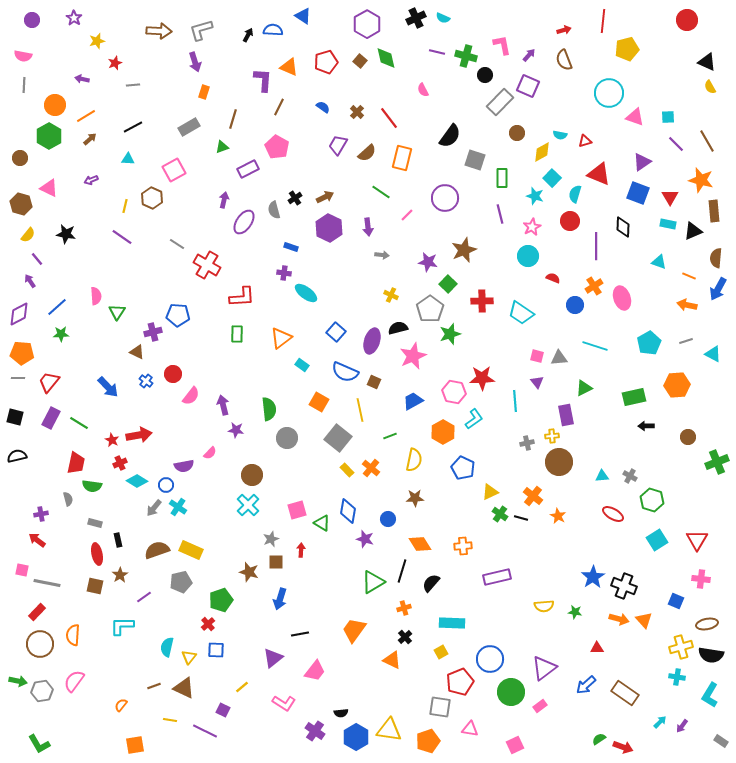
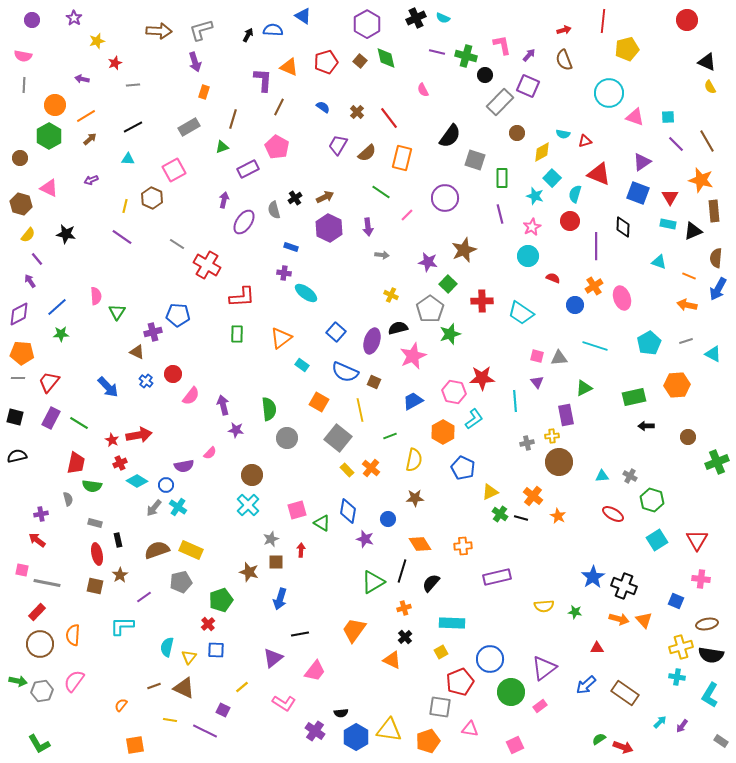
cyan semicircle at (560, 135): moved 3 px right, 1 px up
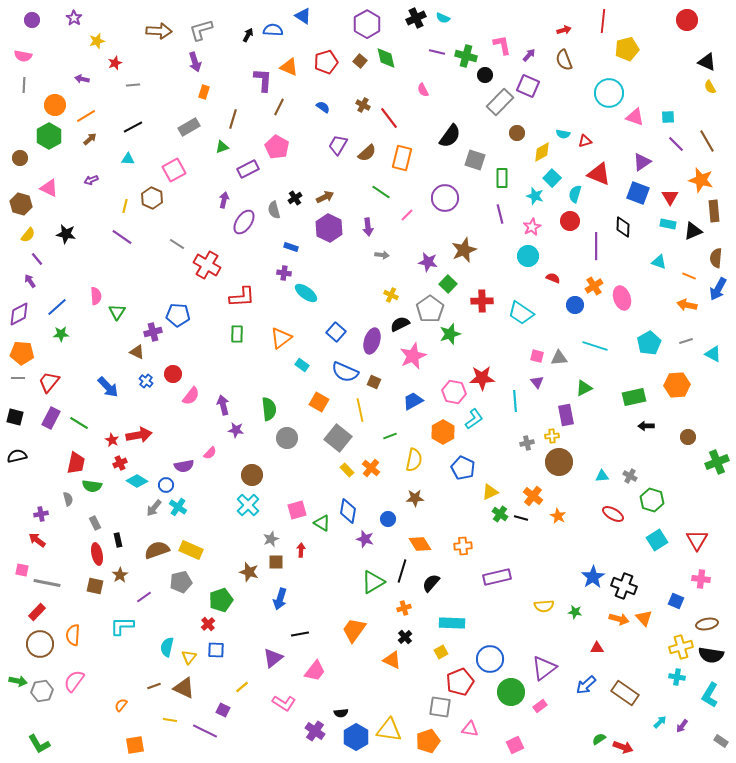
brown cross at (357, 112): moved 6 px right, 7 px up; rotated 16 degrees counterclockwise
black semicircle at (398, 328): moved 2 px right, 4 px up; rotated 12 degrees counterclockwise
gray rectangle at (95, 523): rotated 48 degrees clockwise
orange triangle at (644, 620): moved 2 px up
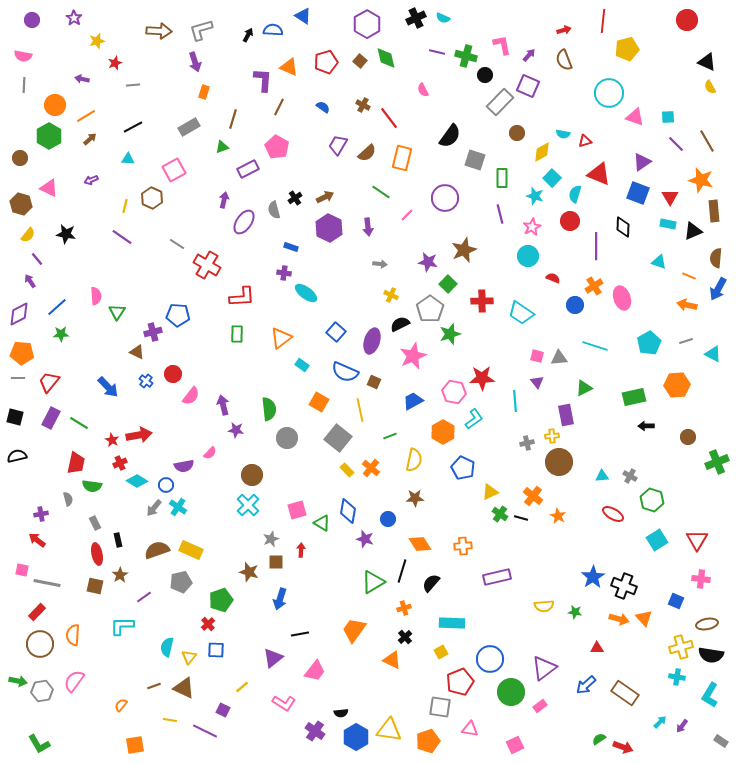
gray arrow at (382, 255): moved 2 px left, 9 px down
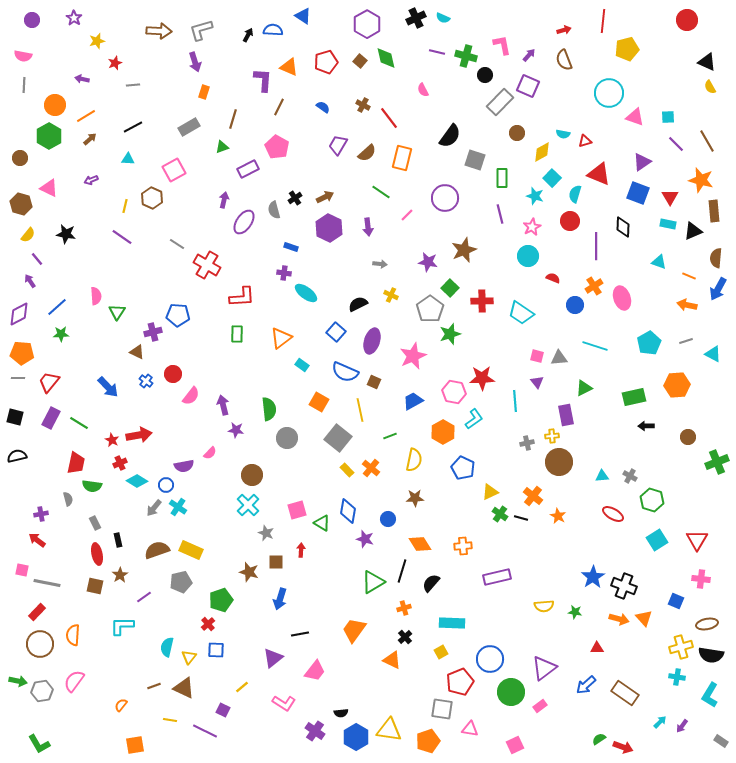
green square at (448, 284): moved 2 px right, 4 px down
black semicircle at (400, 324): moved 42 px left, 20 px up
gray star at (271, 539): moved 5 px left, 6 px up; rotated 28 degrees counterclockwise
gray square at (440, 707): moved 2 px right, 2 px down
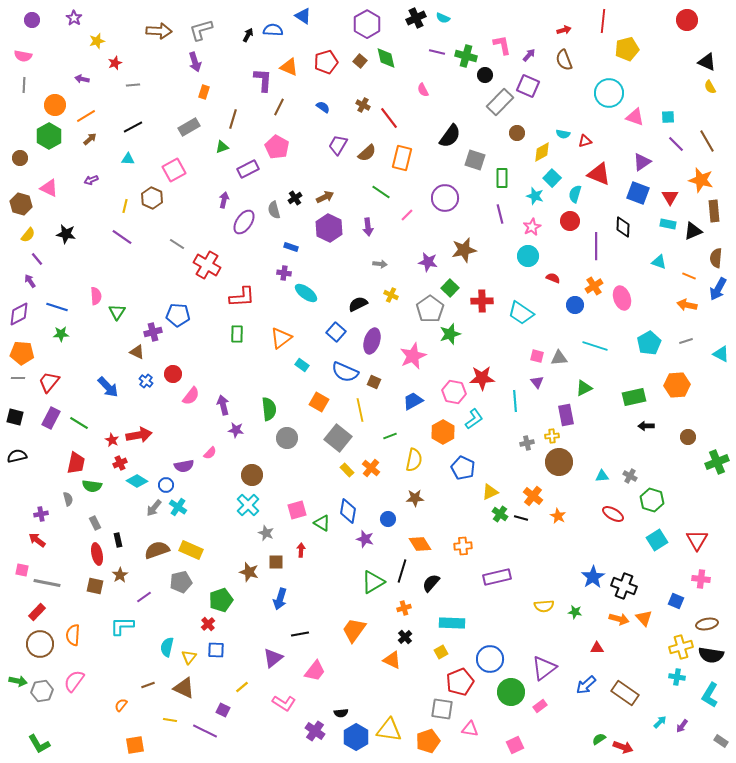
brown star at (464, 250): rotated 10 degrees clockwise
blue line at (57, 307): rotated 60 degrees clockwise
cyan triangle at (713, 354): moved 8 px right
brown line at (154, 686): moved 6 px left, 1 px up
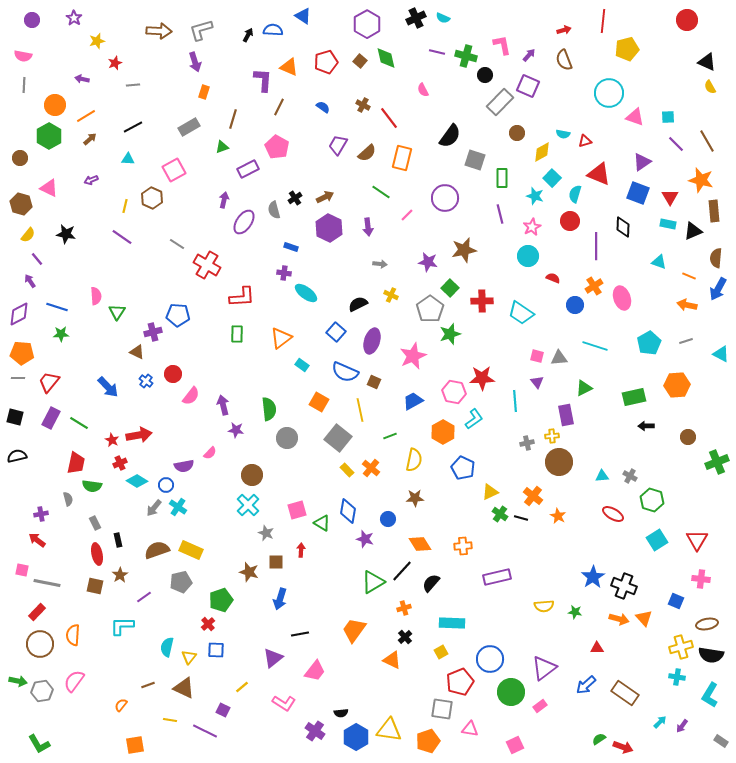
black line at (402, 571): rotated 25 degrees clockwise
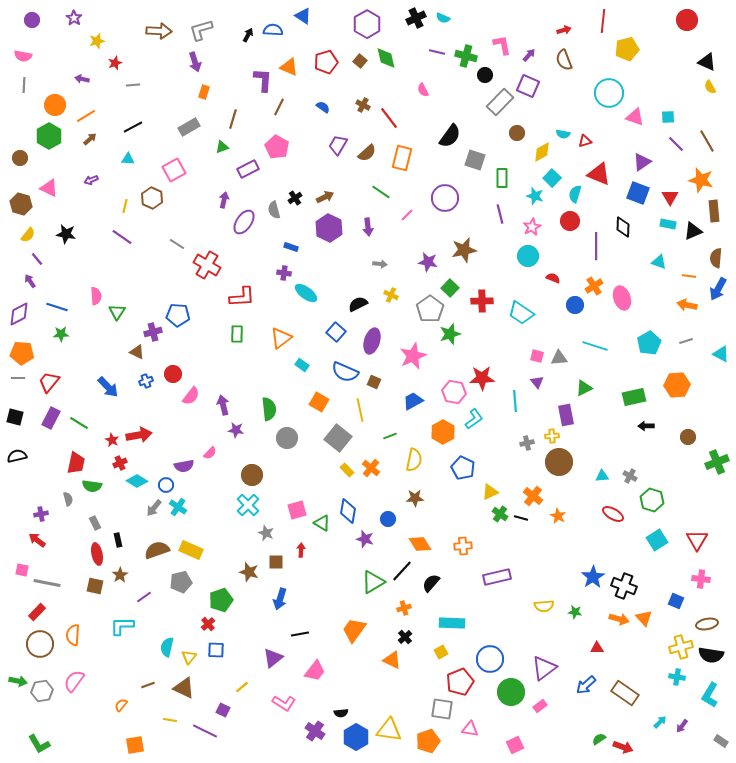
orange line at (689, 276): rotated 16 degrees counterclockwise
blue cross at (146, 381): rotated 32 degrees clockwise
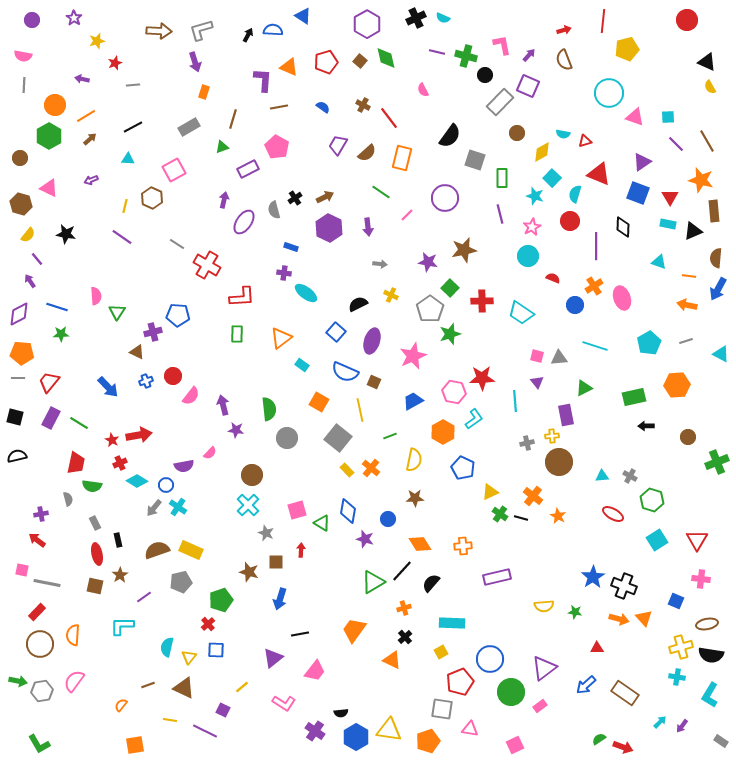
brown line at (279, 107): rotated 54 degrees clockwise
red circle at (173, 374): moved 2 px down
